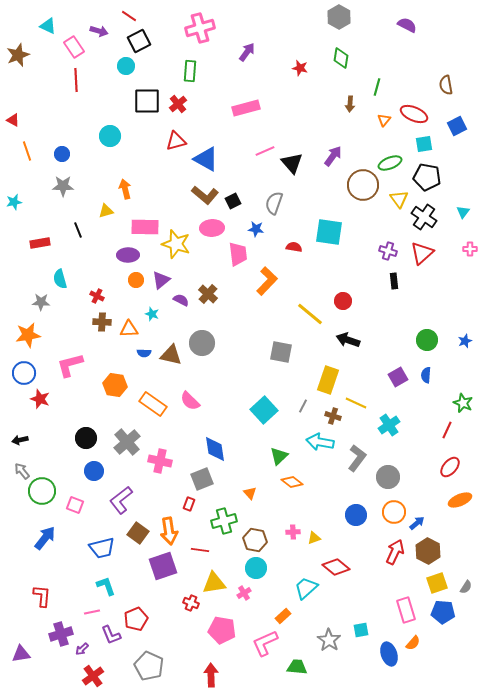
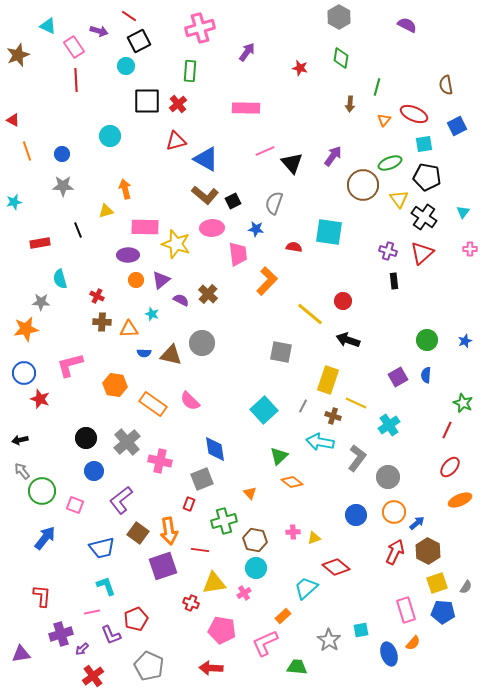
pink rectangle at (246, 108): rotated 16 degrees clockwise
orange star at (28, 335): moved 2 px left, 6 px up
red arrow at (211, 675): moved 7 px up; rotated 85 degrees counterclockwise
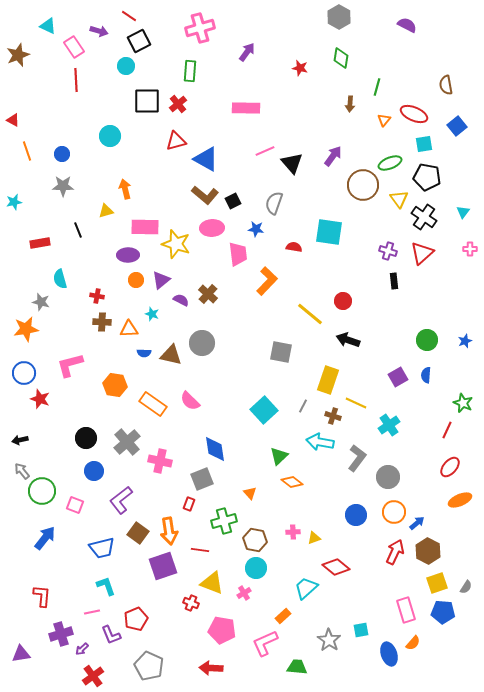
blue square at (457, 126): rotated 12 degrees counterclockwise
red cross at (97, 296): rotated 16 degrees counterclockwise
gray star at (41, 302): rotated 12 degrees clockwise
yellow triangle at (214, 583): moved 2 px left; rotated 30 degrees clockwise
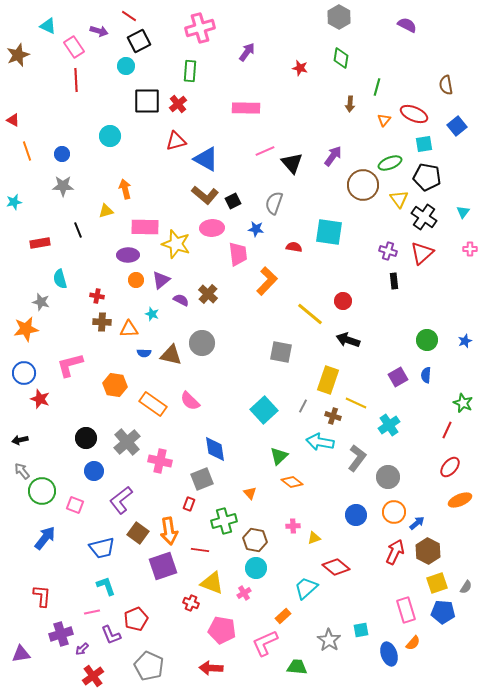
pink cross at (293, 532): moved 6 px up
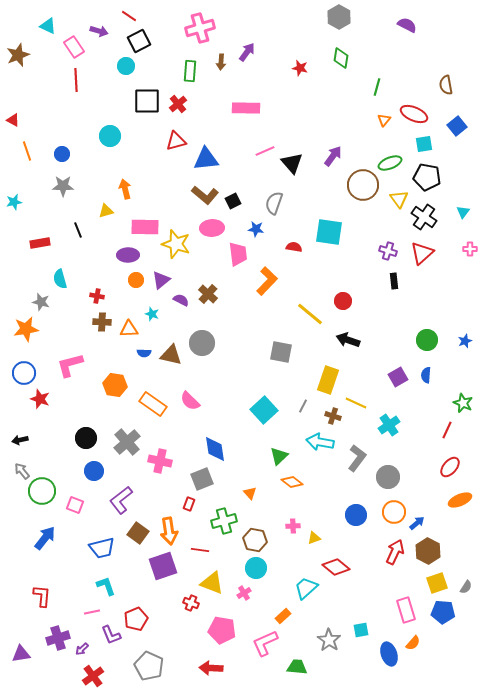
brown arrow at (350, 104): moved 129 px left, 42 px up
blue triangle at (206, 159): rotated 36 degrees counterclockwise
purple cross at (61, 634): moved 3 px left, 4 px down
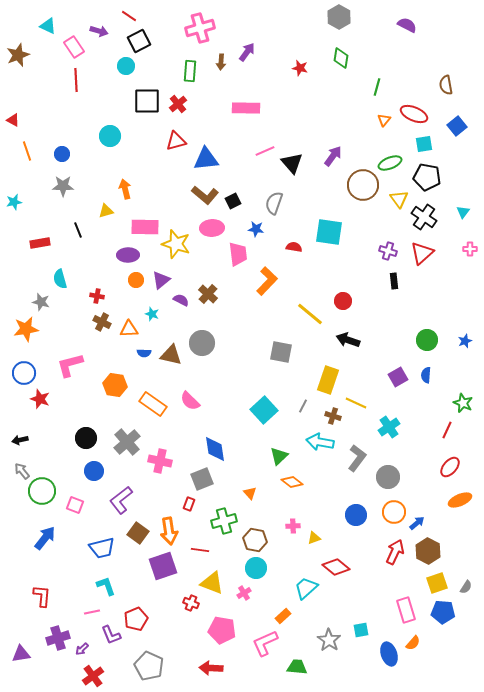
brown cross at (102, 322): rotated 24 degrees clockwise
cyan cross at (389, 425): moved 2 px down
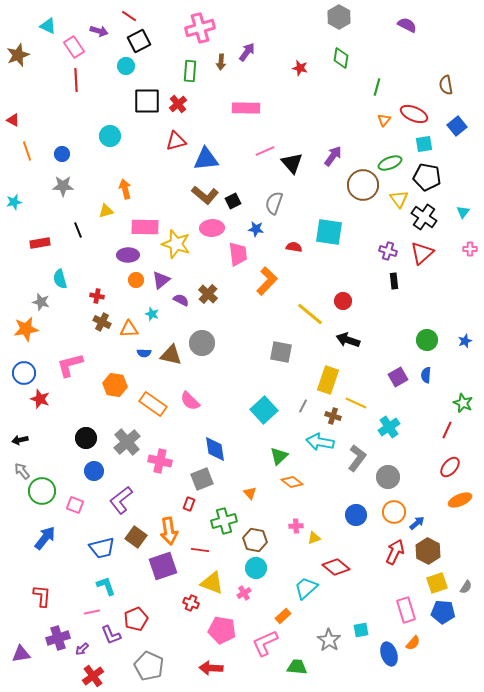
pink cross at (293, 526): moved 3 px right
brown square at (138, 533): moved 2 px left, 4 px down
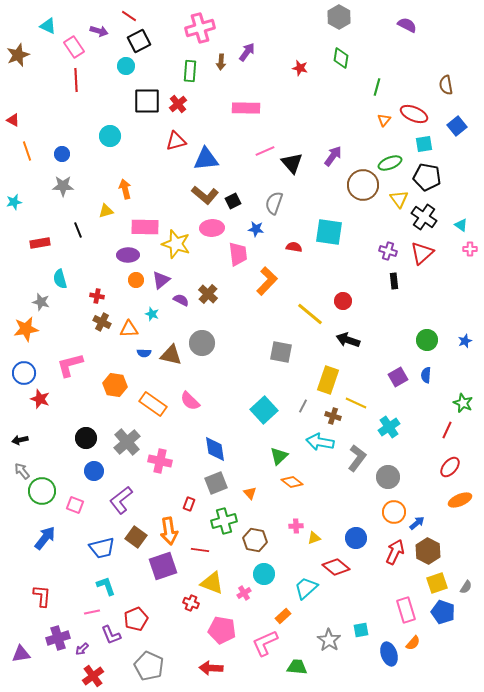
cyan triangle at (463, 212): moved 2 px left, 13 px down; rotated 32 degrees counterclockwise
gray square at (202, 479): moved 14 px right, 4 px down
blue circle at (356, 515): moved 23 px down
cyan circle at (256, 568): moved 8 px right, 6 px down
blue pentagon at (443, 612): rotated 15 degrees clockwise
